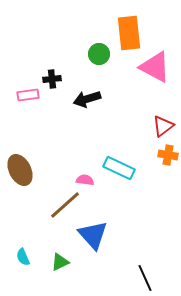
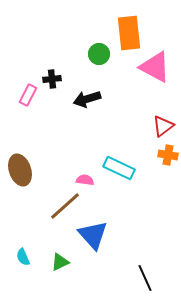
pink rectangle: rotated 55 degrees counterclockwise
brown ellipse: rotated 8 degrees clockwise
brown line: moved 1 px down
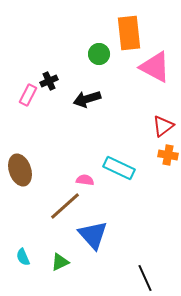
black cross: moved 3 px left, 2 px down; rotated 18 degrees counterclockwise
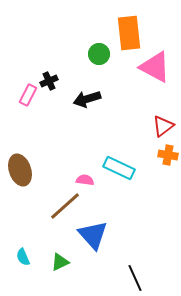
black line: moved 10 px left
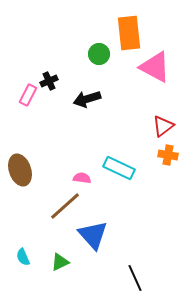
pink semicircle: moved 3 px left, 2 px up
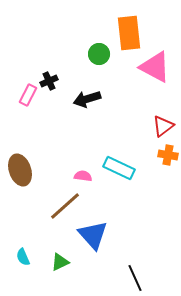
pink semicircle: moved 1 px right, 2 px up
